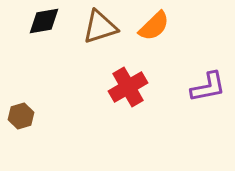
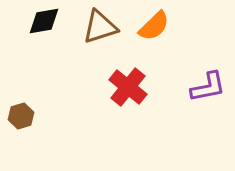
red cross: rotated 21 degrees counterclockwise
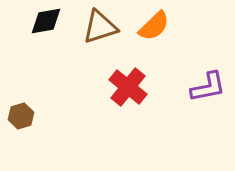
black diamond: moved 2 px right
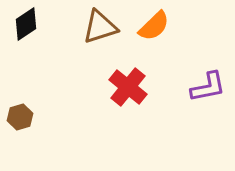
black diamond: moved 20 px left, 3 px down; rotated 24 degrees counterclockwise
brown hexagon: moved 1 px left, 1 px down
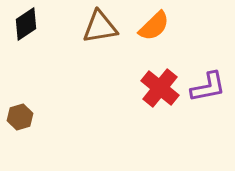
brown triangle: rotated 9 degrees clockwise
red cross: moved 32 px right, 1 px down
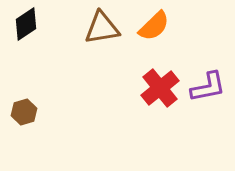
brown triangle: moved 2 px right, 1 px down
red cross: rotated 12 degrees clockwise
brown hexagon: moved 4 px right, 5 px up
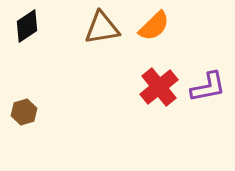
black diamond: moved 1 px right, 2 px down
red cross: moved 1 px left, 1 px up
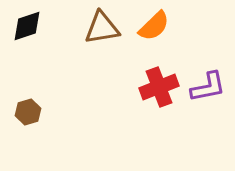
black diamond: rotated 16 degrees clockwise
red cross: rotated 18 degrees clockwise
brown hexagon: moved 4 px right
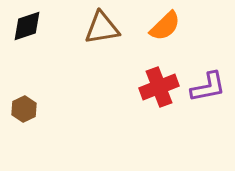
orange semicircle: moved 11 px right
brown hexagon: moved 4 px left, 3 px up; rotated 10 degrees counterclockwise
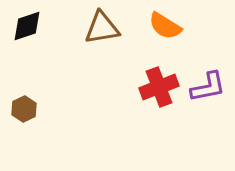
orange semicircle: rotated 76 degrees clockwise
